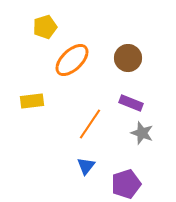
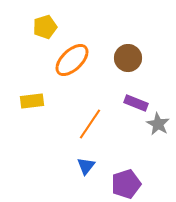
purple rectangle: moved 5 px right
gray star: moved 16 px right, 9 px up; rotated 10 degrees clockwise
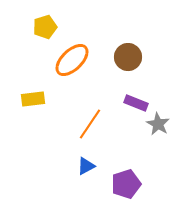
brown circle: moved 1 px up
yellow rectangle: moved 1 px right, 2 px up
blue triangle: rotated 24 degrees clockwise
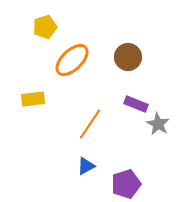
purple rectangle: moved 1 px down
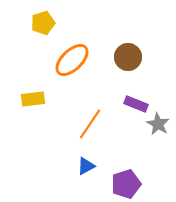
yellow pentagon: moved 2 px left, 4 px up
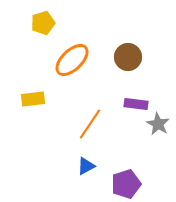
purple rectangle: rotated 15 degrees counterclockwise
